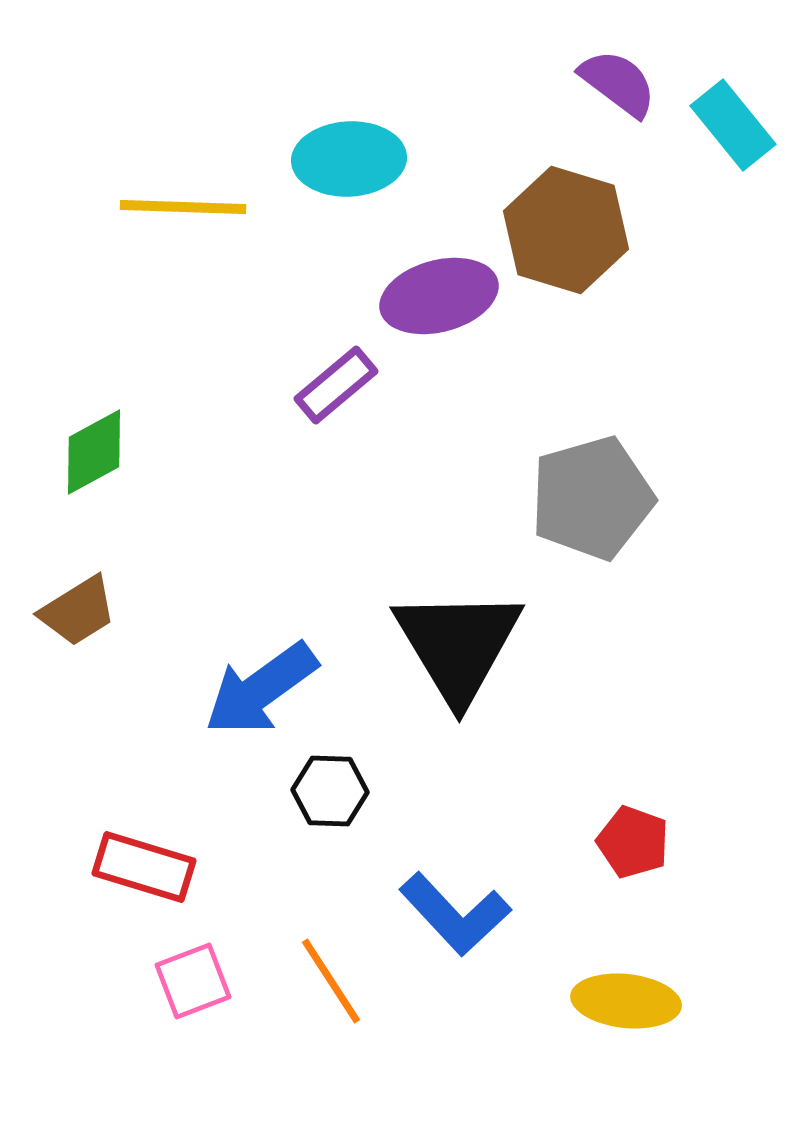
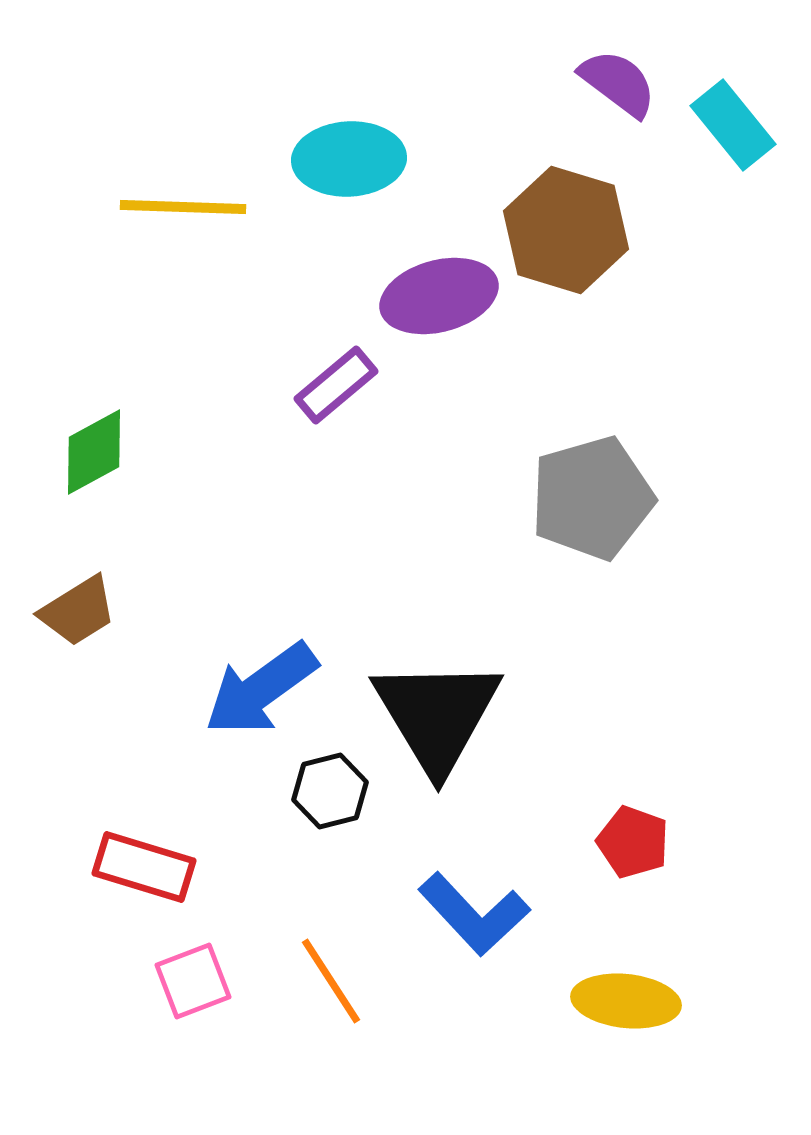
black triangle: moved 21 px left, 70 px down
black hexagon: rotated 16 degrees counterclockwise
blue L-shape: moved 19 px right
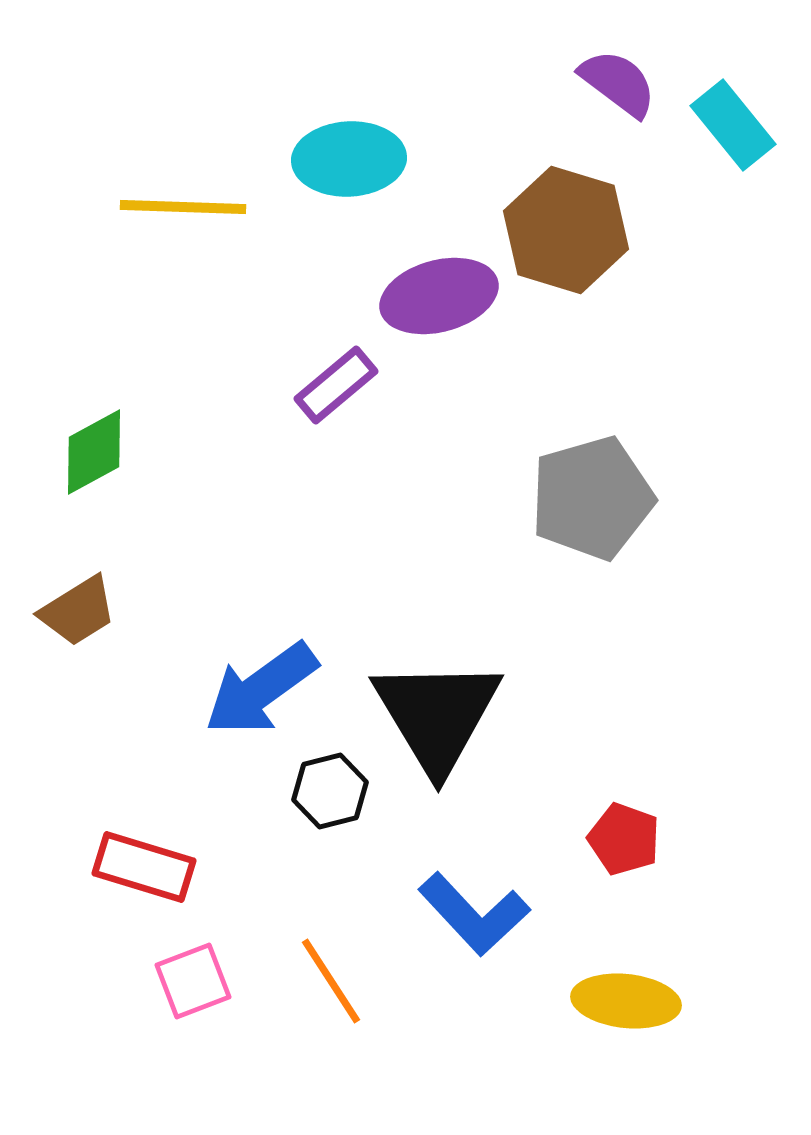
red pentagon: moved 9 px left, 3 px up
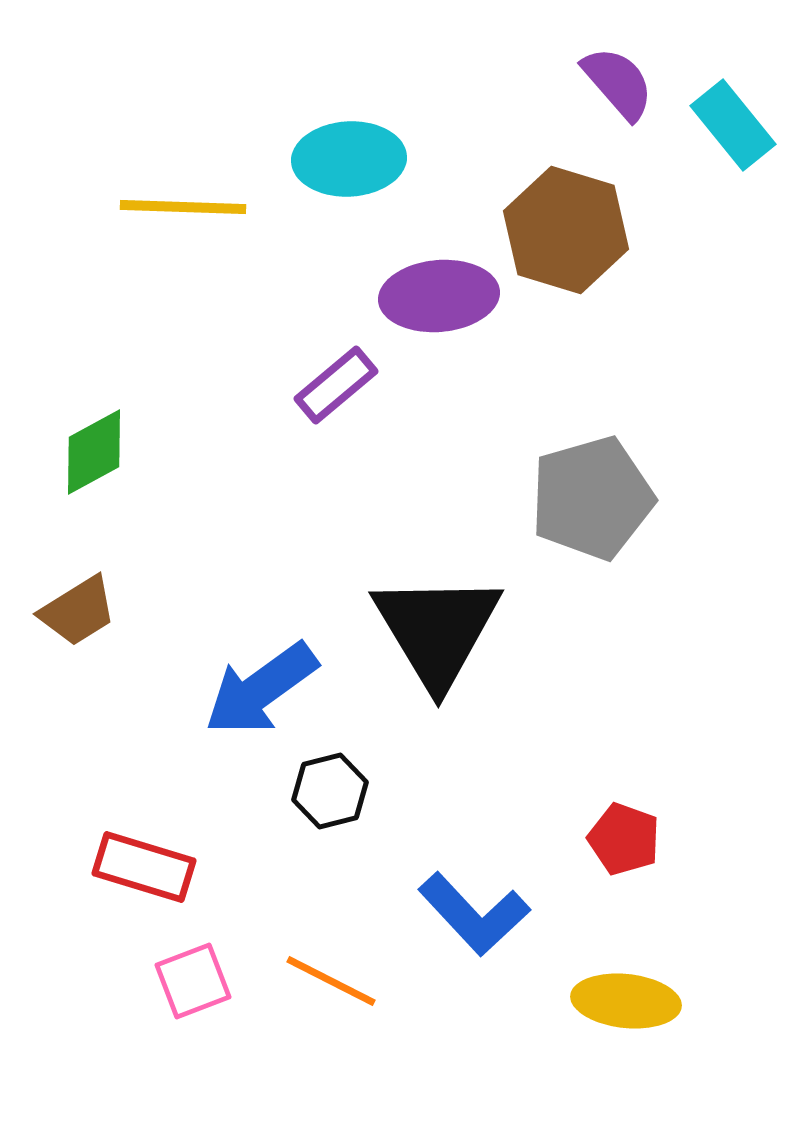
purple semicircle: rotated 12 degrees clockwise
purple ellipse: rotated 10 degrees clockwise
black triangle: moved 85 px up
orange line: rotated 30 degrees counterclockwise
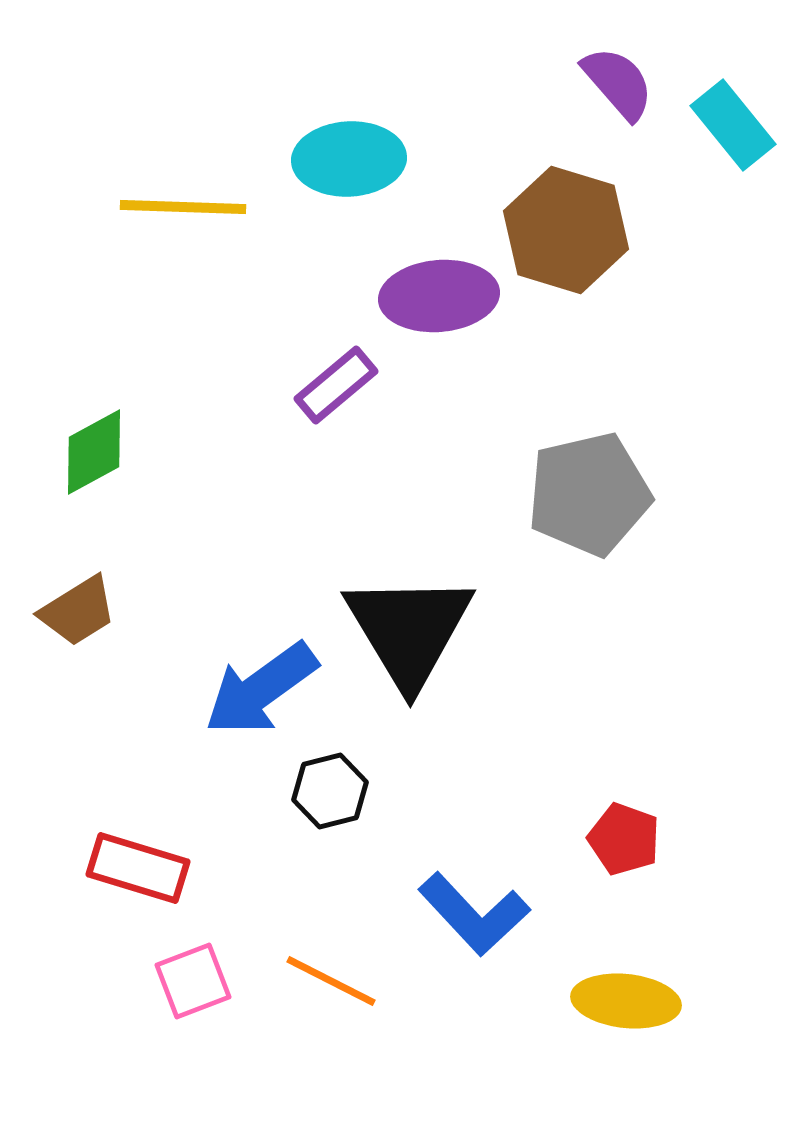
gray pentagon: moved 3 px left, 4 px up; rotated 3 degrees clockwise
black triangle: moved 28 px left
red rectangle: moved 6 px left, 1 px down
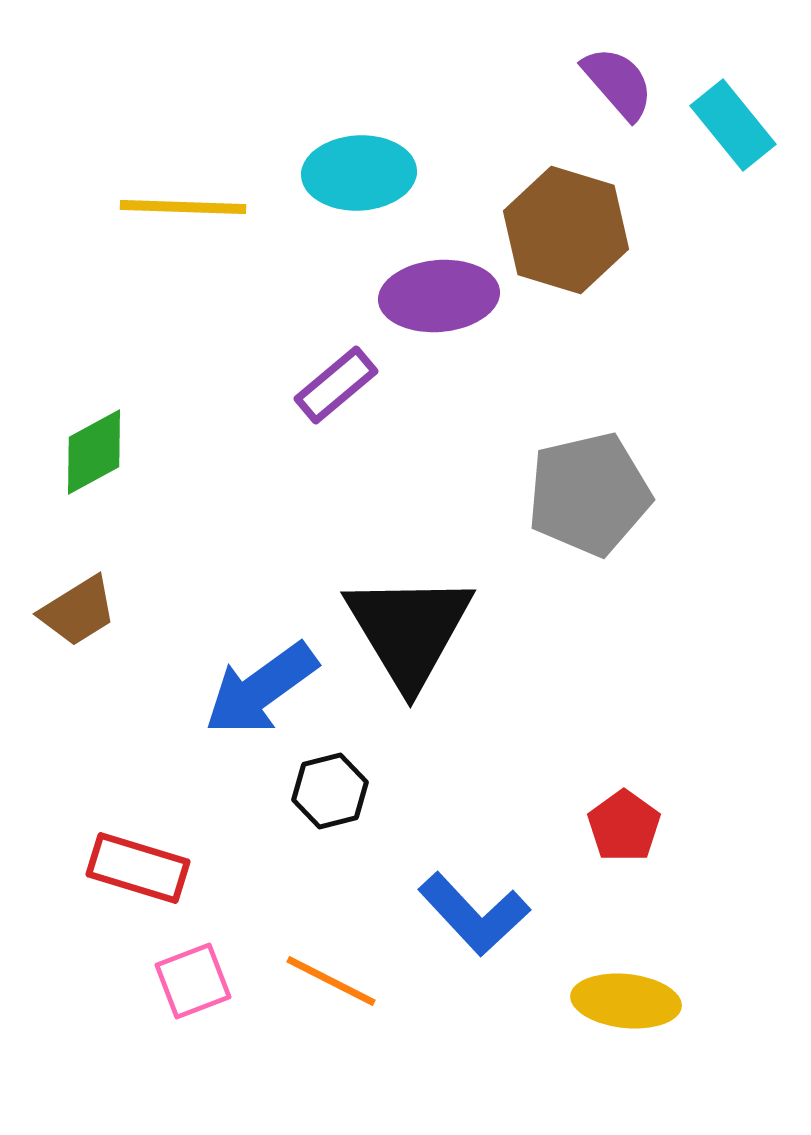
cyan ellipse: moved 10 px right, 14 px down
red pentagon: moved 13 px up; rotated 16 degrees clockwise
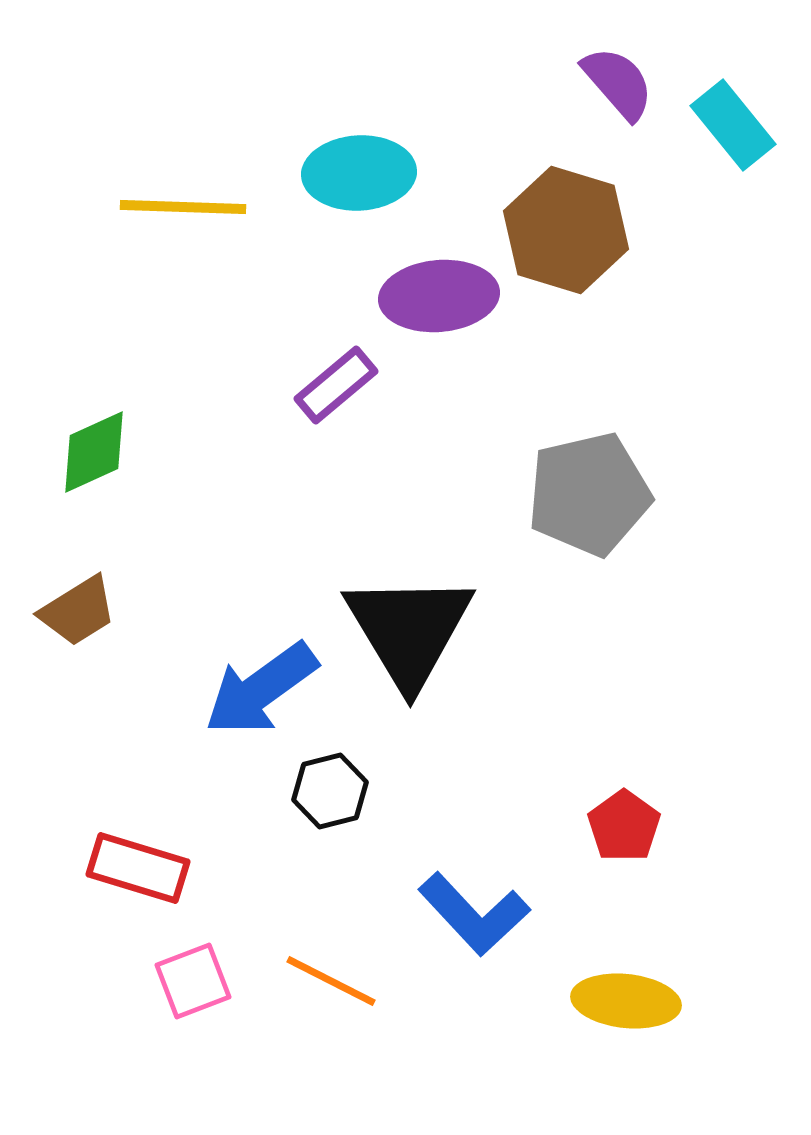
green diamond: rotated 4 degrees clockwise
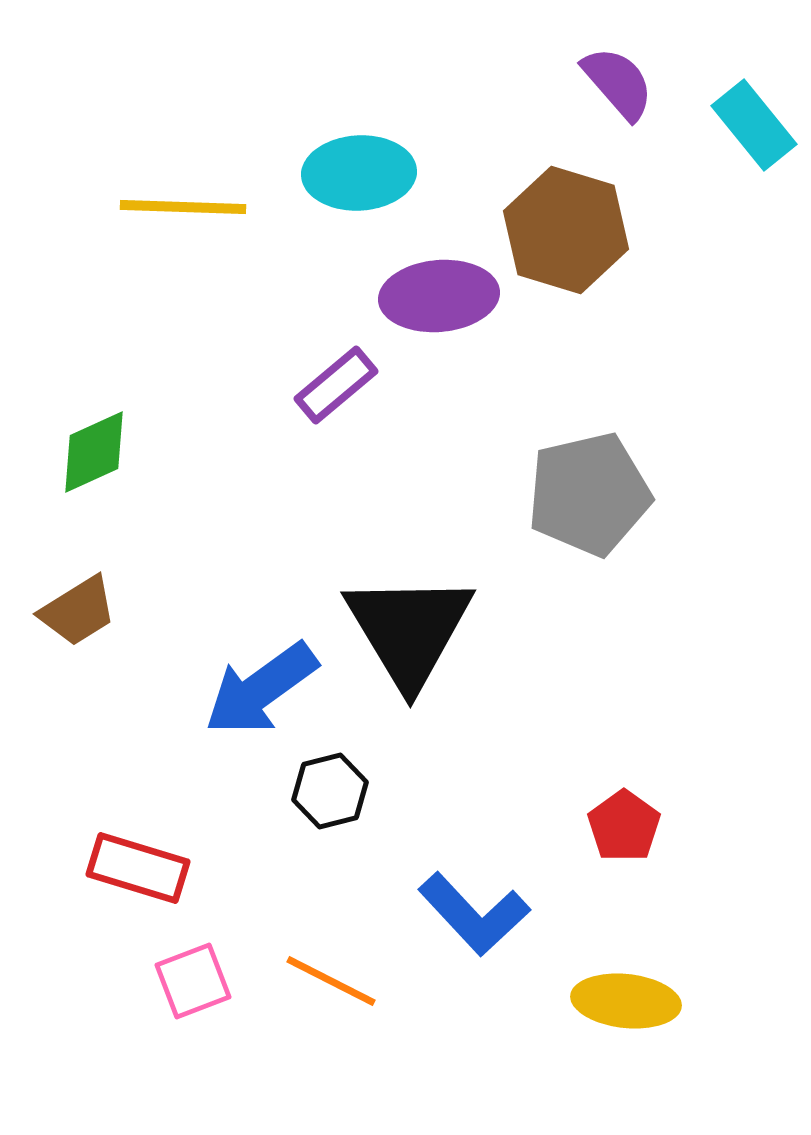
cyan rectangle: moved 21 px right
